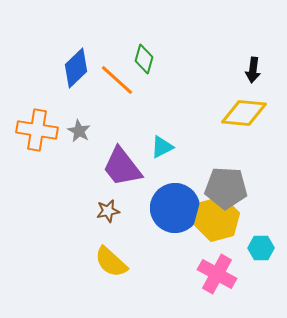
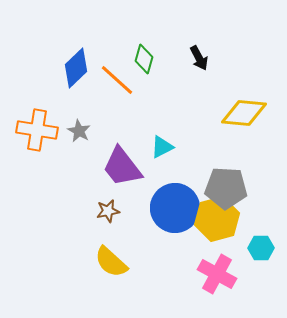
black arrow: moved 54 px left, 12 px up; rotated 35 degrees counterclockwise
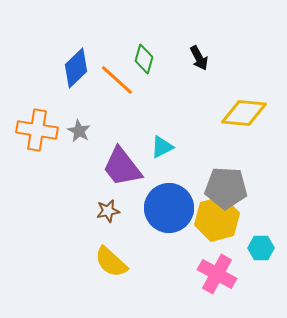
blue circle: moved 6 px left
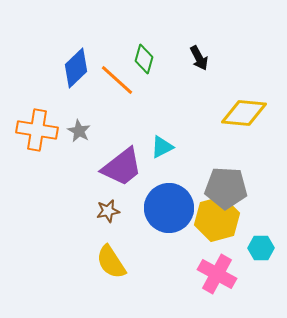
purple trapezoid: rotated 90 degrees counterclockwise
yellow semicircle: rotated 15 degrees clockwise
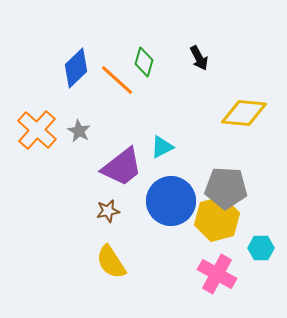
green diamond: moved 3 px down
orange cross: rotated 33 degrees clockwise
blue circle: moved 2 px right, 7 px up
